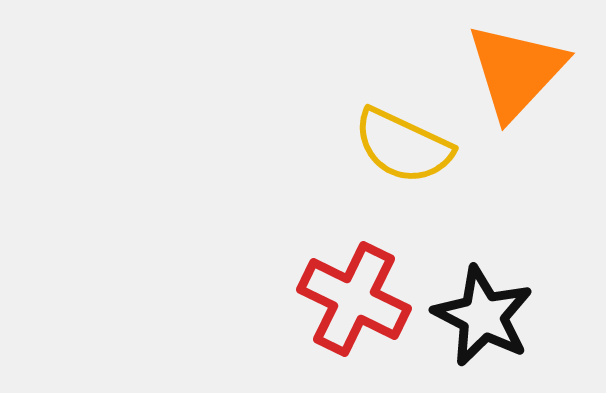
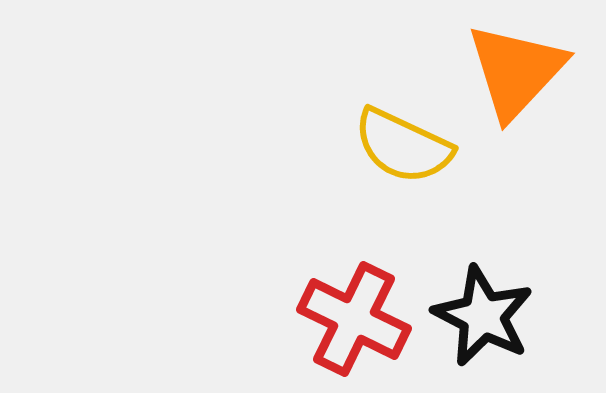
red cross: moved 20 px down
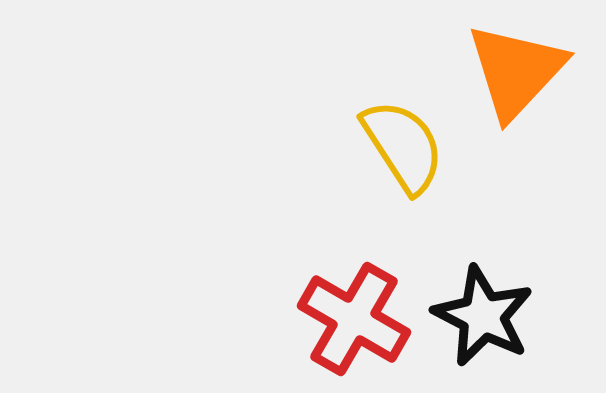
yellow semicircle: rotated 148 degrees counterclockwise
red cross: rotated 4 degrees clockwise
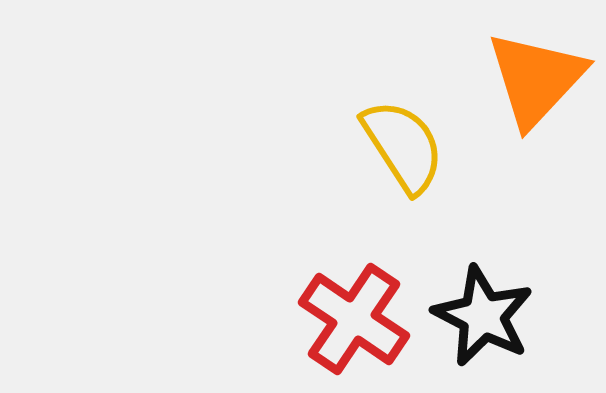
orange triangle: moved 20 px right, 8 px down
red cross: rotated 4 degrees clockwise
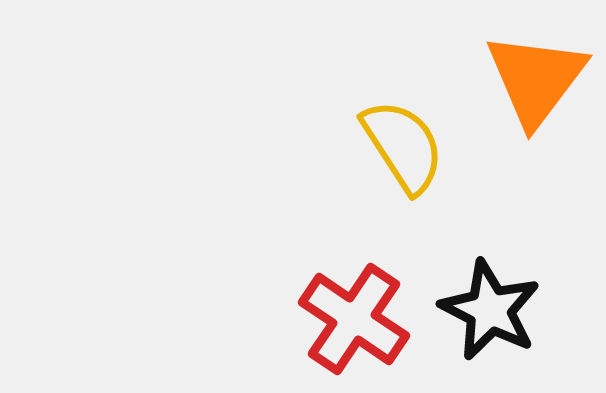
orange triangle: rotated 6 degrees counterclockwise
black star: moved 7 px right, 6 px up
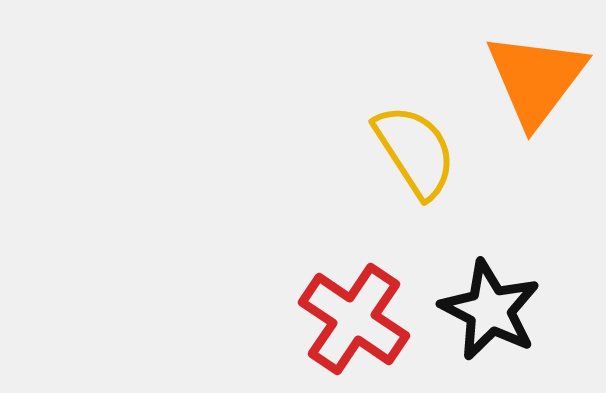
yellow semicircle: moved 12 px right, 5 px down
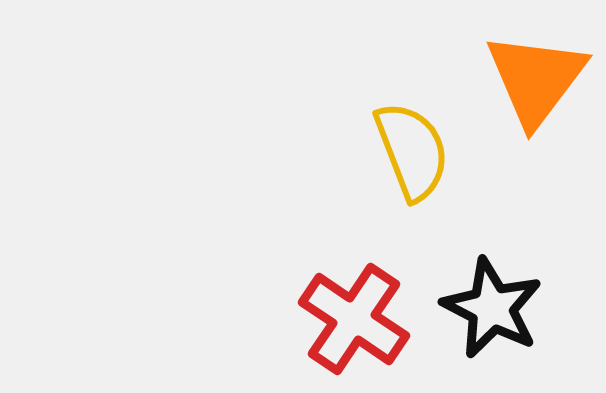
yellow semicircle: moved 3 px left; rotated 12 degrees clockwise
black star: moved 2 px right, 2 px up
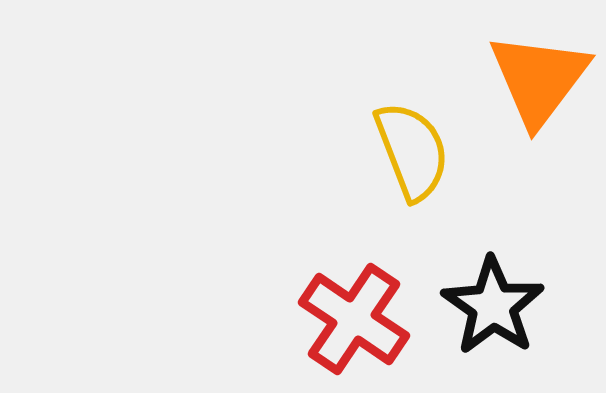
orange triangle: moved 3 px right
black star: moved 1 px right, 2 px up; rotated 8 degrees clockwise
